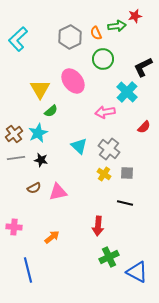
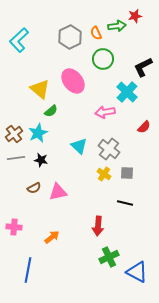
cyan L-shape: moved 1 px right, 1 px down
yellow triangle: rotated 20 degrees counterclockwise
blue line: rotated 25 degrees clockwise
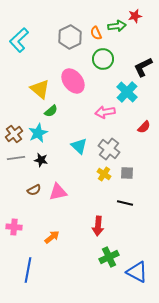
brown semicircle: moved 2 px down
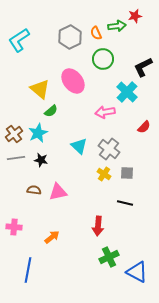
cyan L-shape: rotated 10 degrees clockwise
brown semicircle: rotated 144 degrees counterclockwise
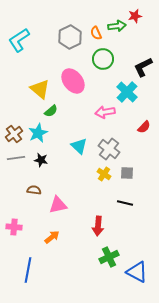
pink triangle: moved 13 px down
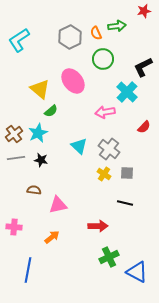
red star: moved 9 px right, 5 px up
red arrow: rotated 96 degrees counterclockwise
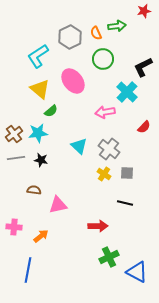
cyan L-shape: moved 19 px right, 16 px down
cyan star: rotated 18 degrees clockwise
orange arrow: moved 11 px left, 1 px up
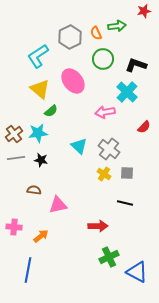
black L-shape: moved 7 px left, 2 px up; rotated 45 degrees clockwise
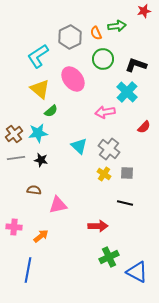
pink ellipse: moved 2 px up
